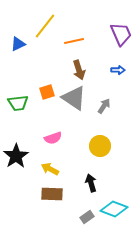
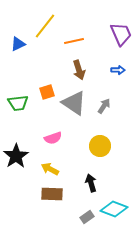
gray triangle: moved 5 px down
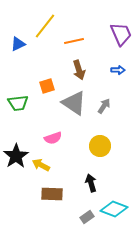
orange square: moved 6 px up
yellow arrow: moved 9 px left, 4 px up
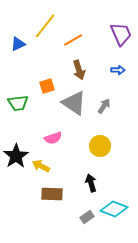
orange line: moved 1 px left, 1 px up; rotated 18 degrees counterclockwise
yellow arrow: moved 1 px down
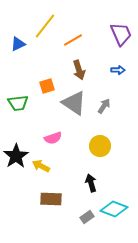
brown rectangle: moved 1 px left, 5 px down
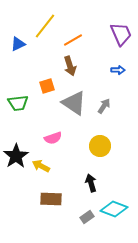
brown arrow: moved 9 px left, 4 px up
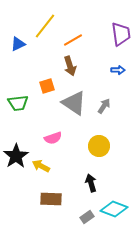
purple trapezoid: rotated 15 degrees clockwise
yellow circle: moved 1 px left
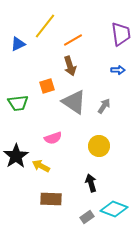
gray triangle: moved 1 px up
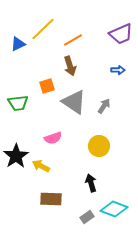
yellow line: moved 2 px left, 3 px down; rotated 8 degrees clockwise
purple trapezoid: rotated 75 degrees clockwise
